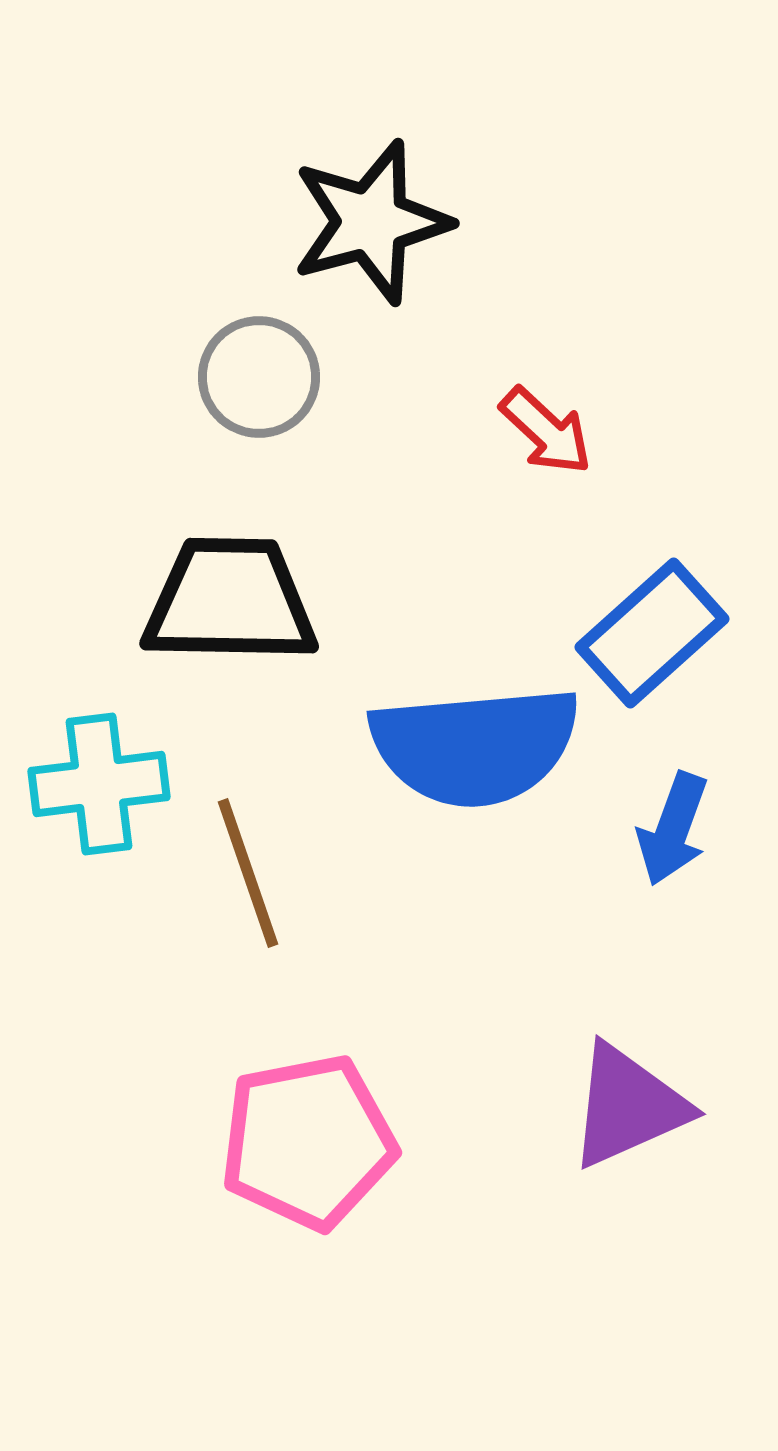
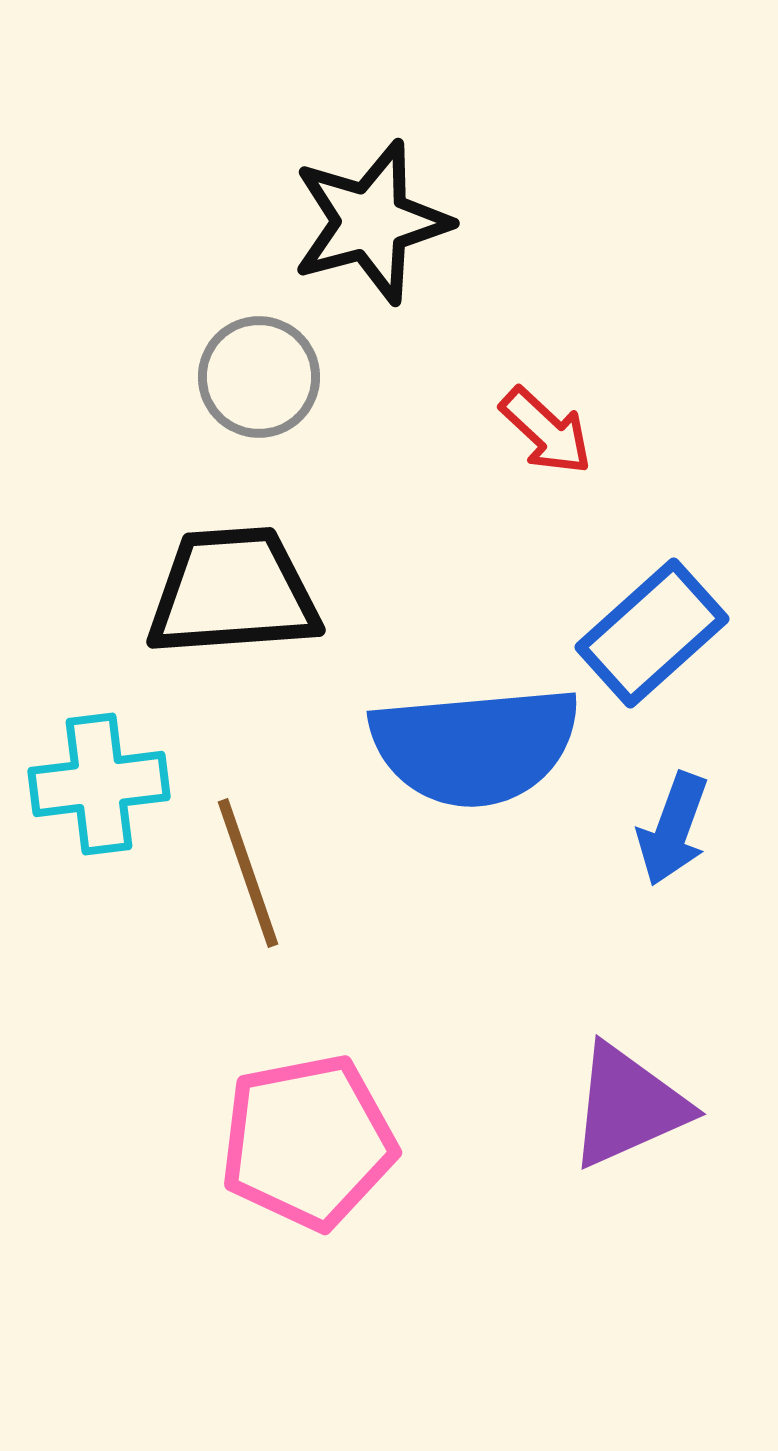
black trapezoid: moved 3 px right, 9 px up; rotated 5 degrees counterclockwise
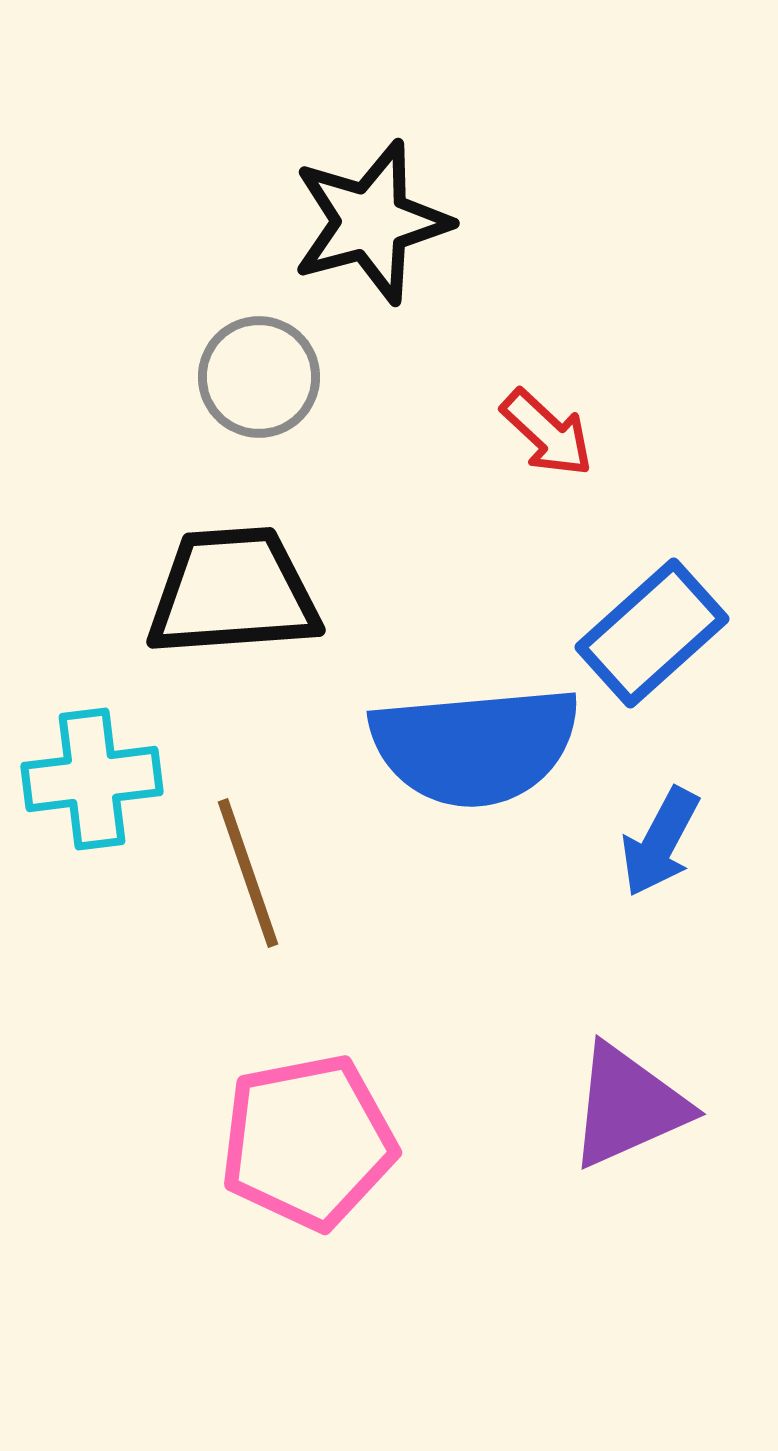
red arrow: moved 1 px right, 2 px down
cyan cross: moved 7 px left, 5 px up
blue arrow: moved 13 px left, 13 px down; rotated 8 degrees clockwise
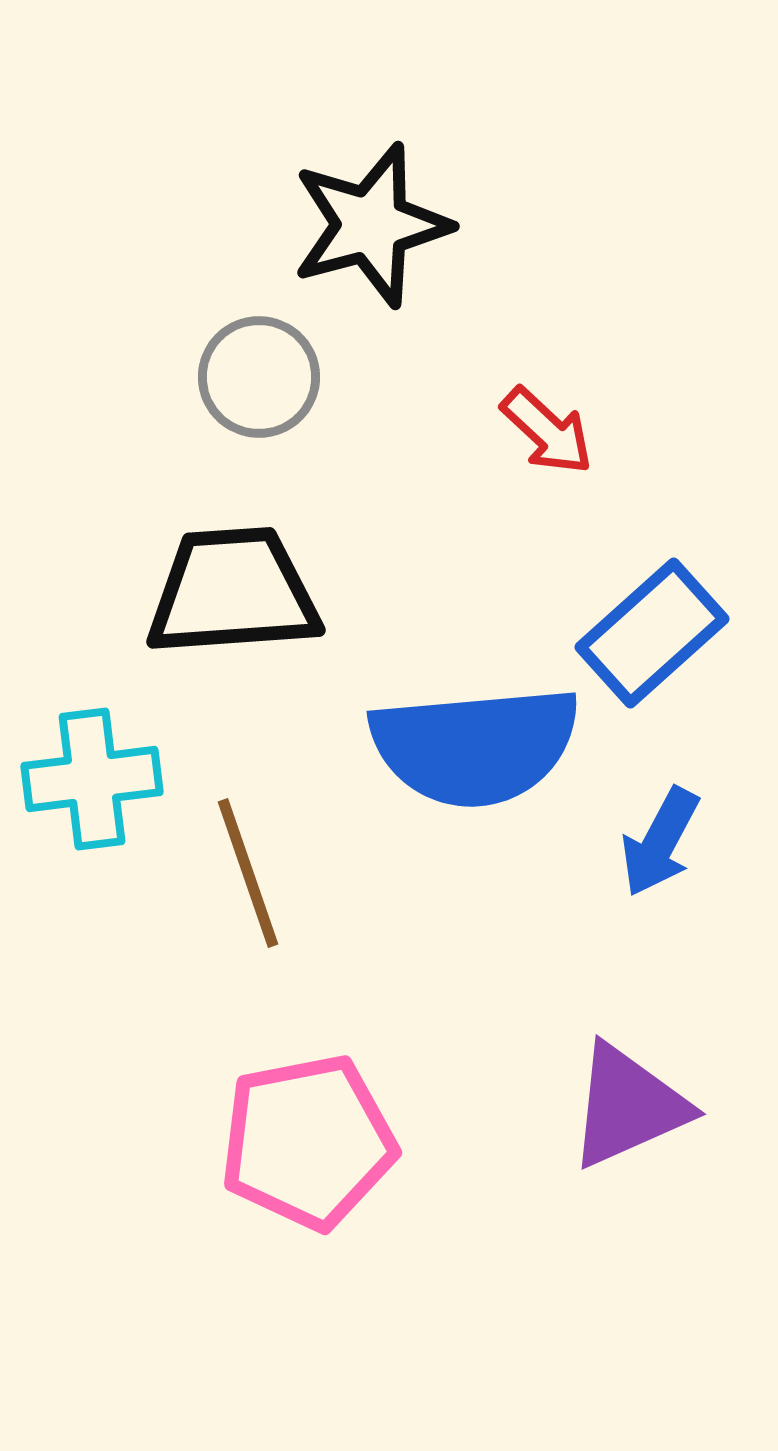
black star: moved 3 px down
red arrow: moved 2 px up
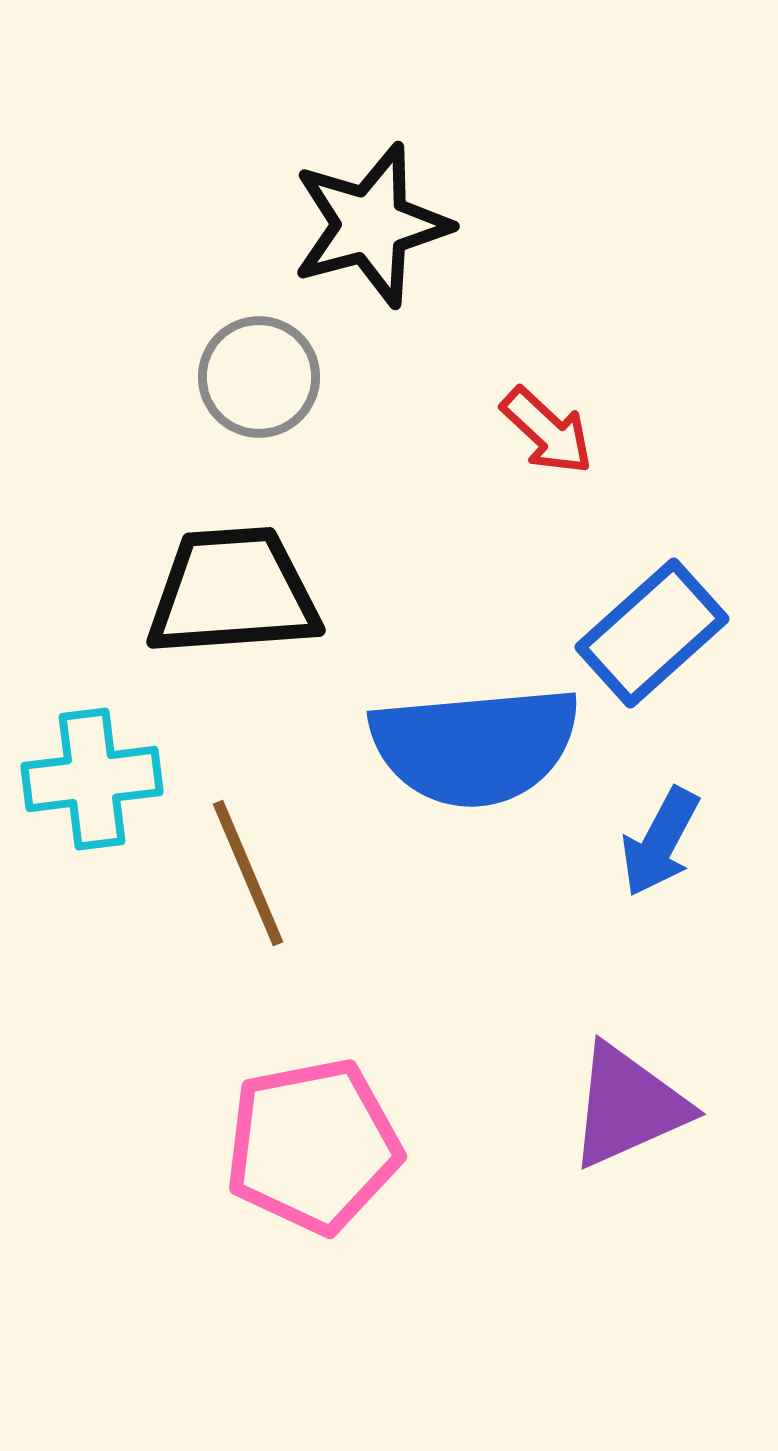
brown line: rotated 4 degrees counterclockwise
pink pentagon: moved 5 px right, 4 px down
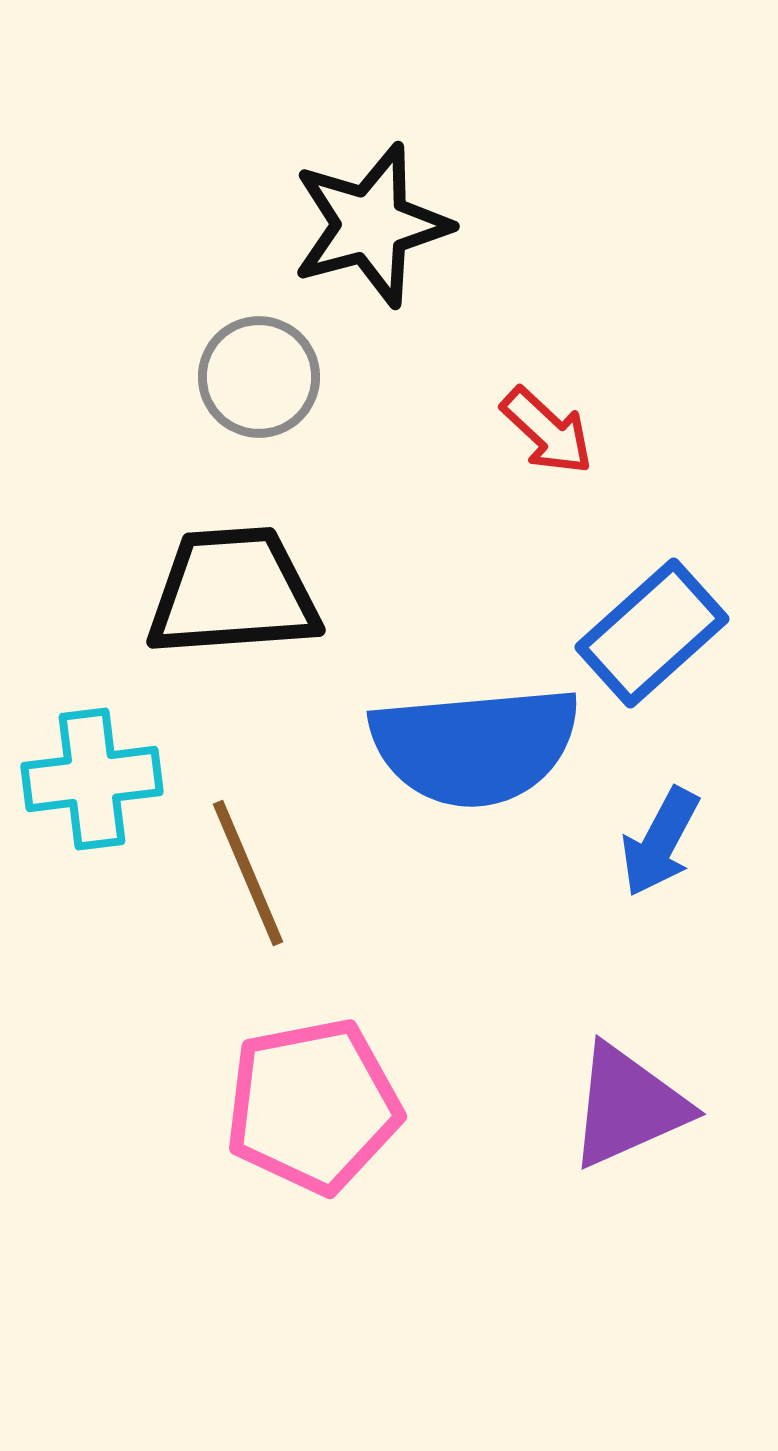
pink pentagon: moved 40 px up
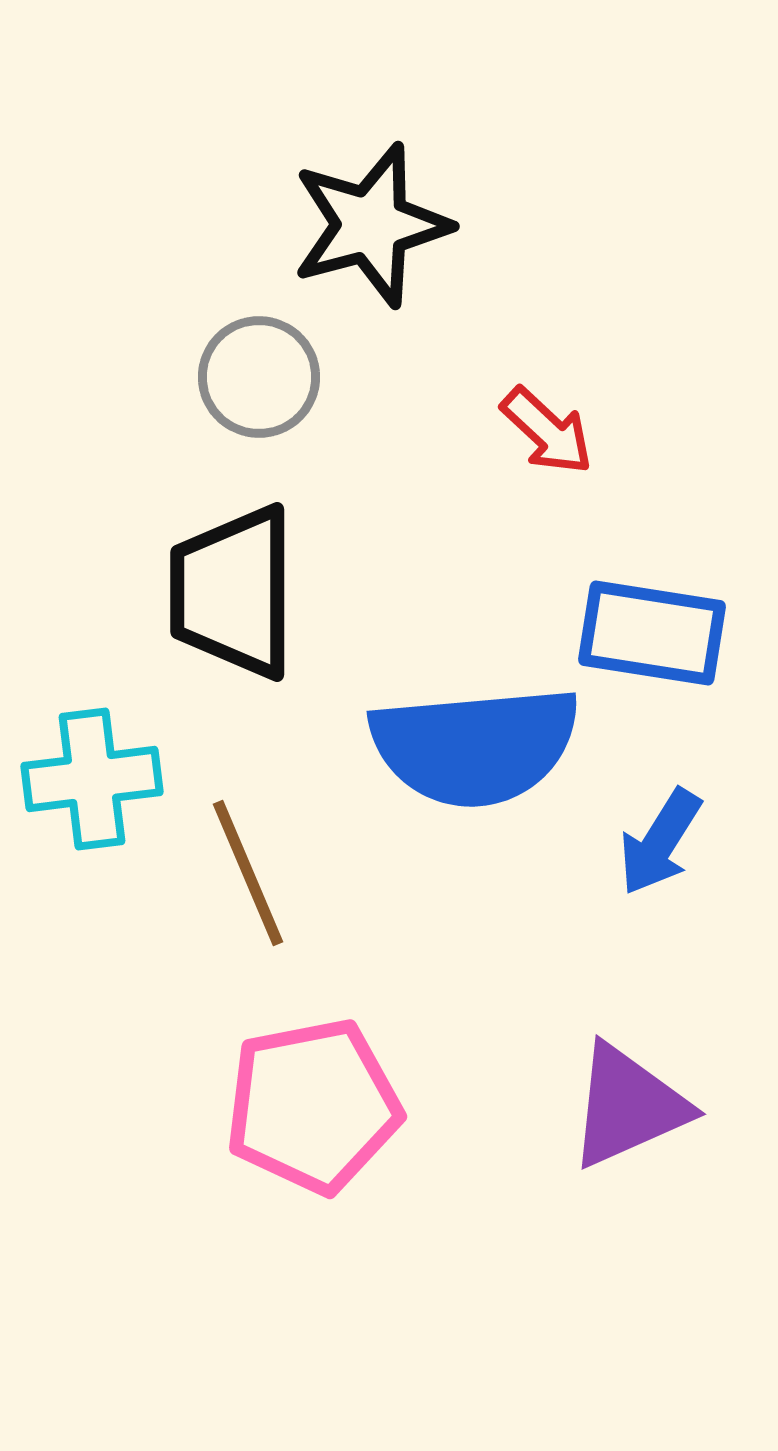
black trapezoid: rotated 86 degrees counterclockwise
blue rectangle: rotated 51 degrees clockwise
blue arrow: rotated 4 degrees clockwise
